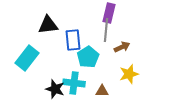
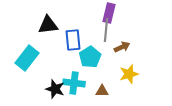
cyan pentagon: moved 2 px right
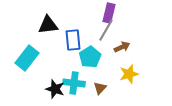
gray line: rotated 25 degrees clockwise
brown triangle: moved 2 px left, 3 px up; rotated 48 degrees counterclockwise
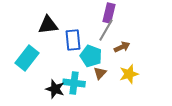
cyan pentagon: moved 1 px right, 1 px up; rotated 20 degrees counterclockwise
brown triangle: moved 15 px up
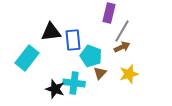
black triangle: moved 3 px right, 7 px down
gray line: moved 16 px right, 1 px down
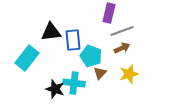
gray line: rotated 40 degrees clockwise
brown arrow: moved 1 px down
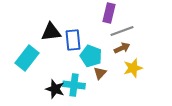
yellow star: moved 4 px right, 6 px up
cyan cross: moved 2 px down
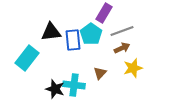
purple rectangle: moved 5 px left; rotated 18 degrees clockwise
cyan pentagon: moved 22 px up; rotated 15 degrees clockwise
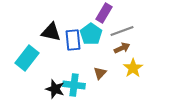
black triangle: rotated 20 degrees clockwise
yellow star: rotated 18 degrees counterclockwise
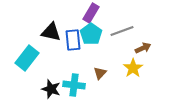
purple rectangle: moved 13 px left
brown arrow: moved 21 px right
black star: moved 4 px left
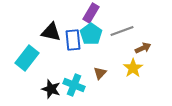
cyan cross: rotated 15 degrees clockwise
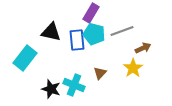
cyan pentagon: moved 3 px right; rotated 20 degrees counterclockwise
blue rectangle: moved 4 px right
cyan rectangle: moved 2 px left
